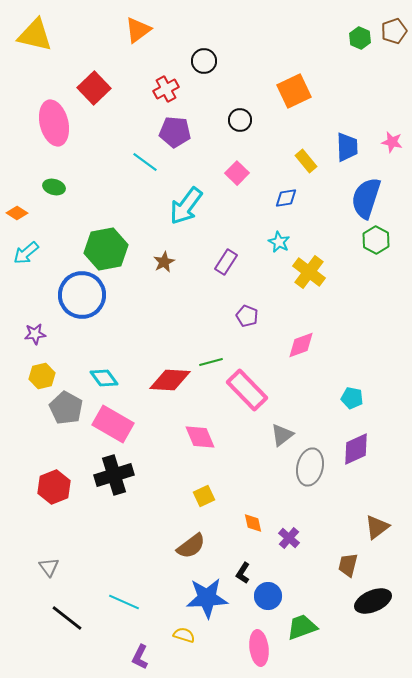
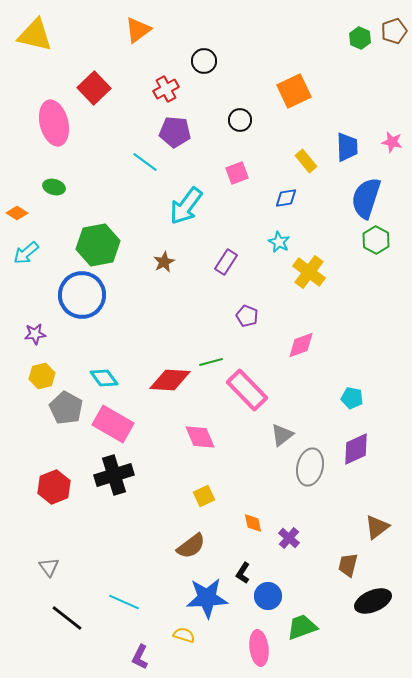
pink square at (237, 173): rotated 25 degrees clockwise
green hexagon at (106, 249): moved 8 px left, 4 px up
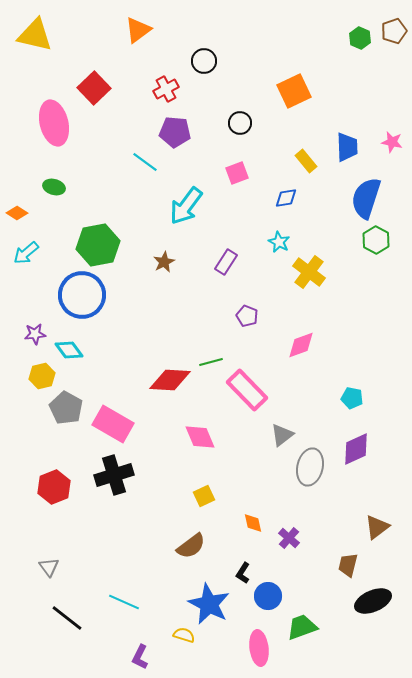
black circle at (240, 120): moved 3 px down
cyan diamond at (104, 378): moved 35 px left, 28 px up
blue star at (207, 598): moved 2 px right, 6 px down; rotated 30 degrees clockwise
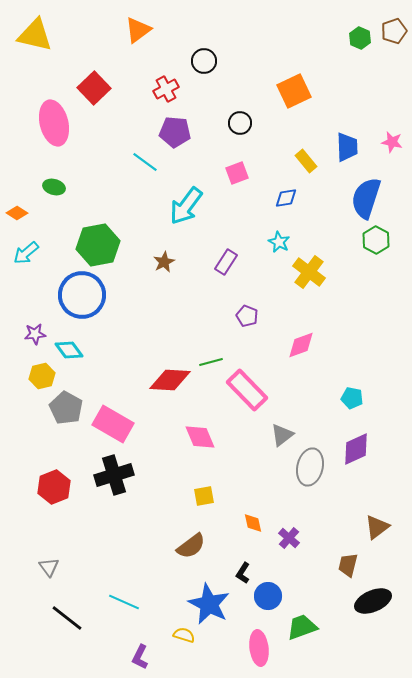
yellow square at (204, 496): rotated 15 degrees clockwise
